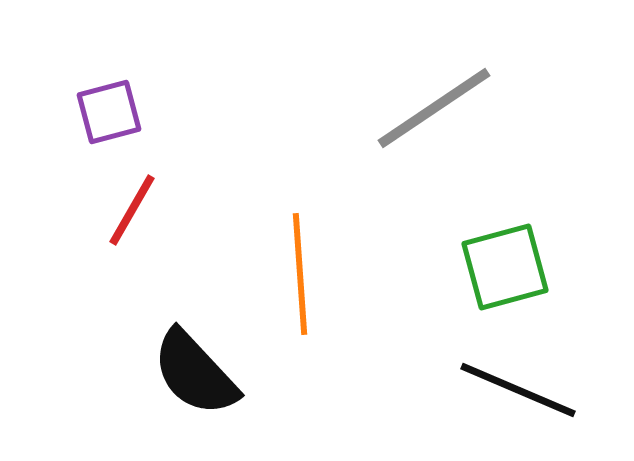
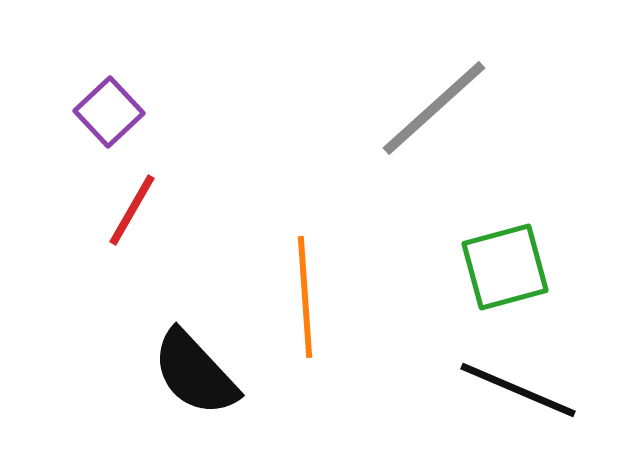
gray line: rotated 8 degrees counterclockwise
purple square: rotated 28 degrees counterclockwise
orange line: moved 5 px right, 23 px down
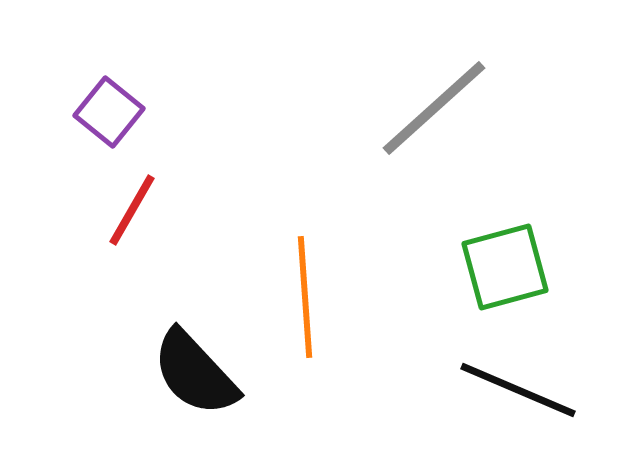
purple square: rotated 8 degrees counterclockwise
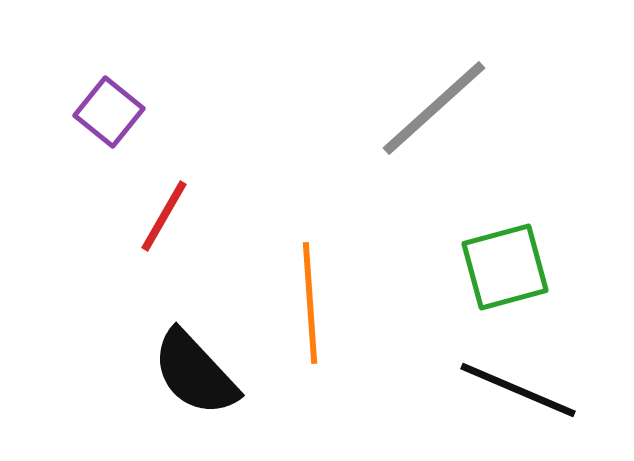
red line: moved 32 px right, 6 px down
orange line: moved 5 px right, 6 px down
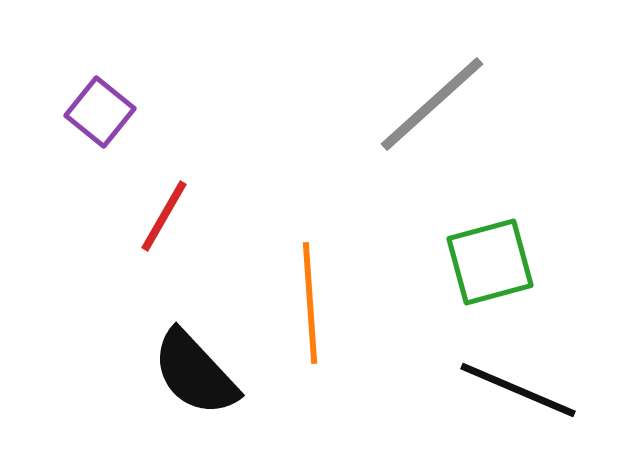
gray line: moved 2 px left, 4 px up
purple square: moved 9 px left
green square: moved 15 px left, 5 px up
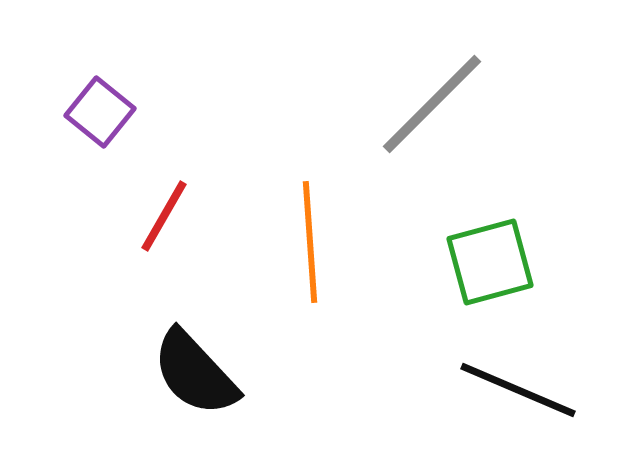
gray line: rotated 3 degrees counterclockwise
orange line: moved 61 px up
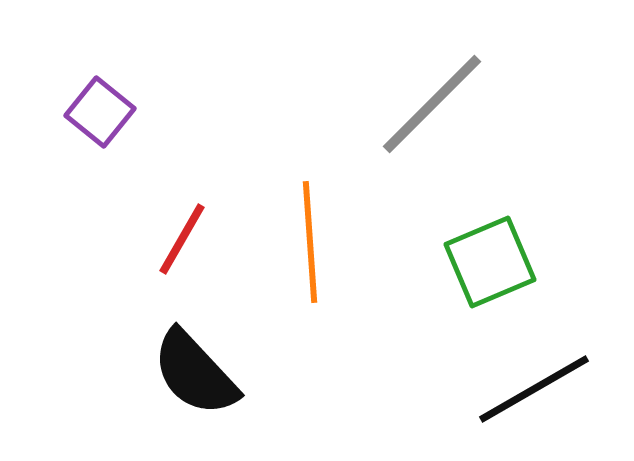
red line: moved 18 px right, 23 px down
green square: rotated 8 degrees counterclockwise
black line: moved 16 px right, 1 px up; rotated 53 degrees counterclockwise
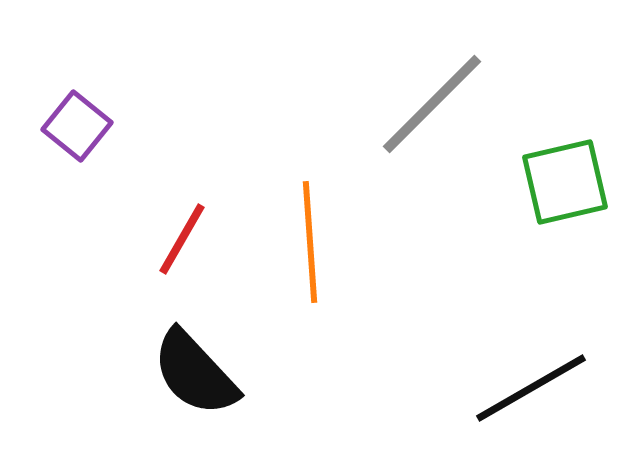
purple square: moved 23 px left, 14 px down
green square: moved 75 px right, 80 px up; rotated 10 degrees clockwise
black line: moved 3 px left, 1 px up
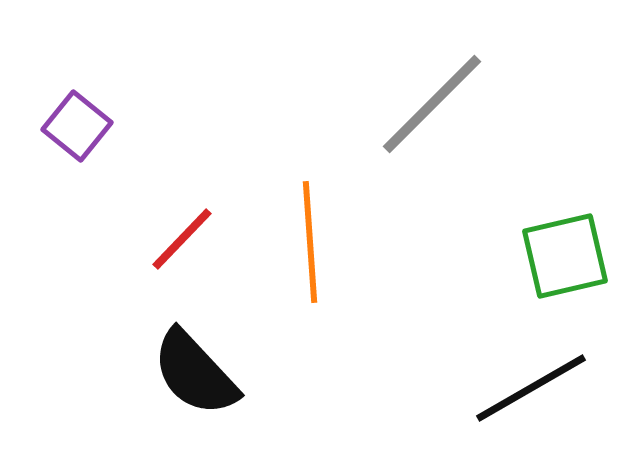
green square: moved 74 px down
red line: rotated 14 degrees clockwise
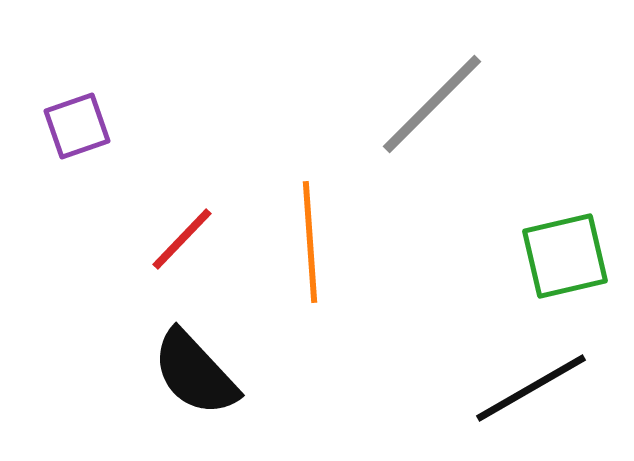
purple square: rotated 32 degrees clockwise
